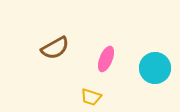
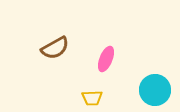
cyan circle: moved 22 px down
yellow trapezoid: moved 1 px right, 1 px down; rotated 20 degrees counterclockwise
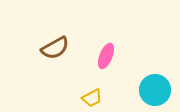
pink ellipse: moved 3 px up
yellow trapezoid: rotated 25 degrees counterclockwise
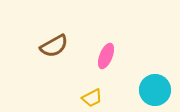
brown semicircle: moved 1 px left, 2 px up
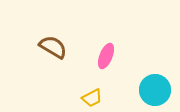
brown semicircle: moved 1 px left, 1 px down; rotated 120 degrees counterclockwise
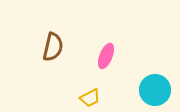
brown semicircle: rotated 72 degrees clockwise
yellow trapezoid: moved 2 px left
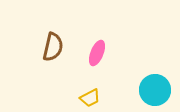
pink ellipse: moved 9 px left, 3 px up
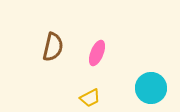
cyan circle: moved 4 px left, 2 px up
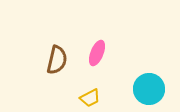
brown semicircle: moved 4 px right, 13 px down
cyan circle: moved 2 px left, 1 px down
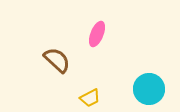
pink ellipse: moved 19 px up
brown semicircle: rotated 60 degrees counterclockwise
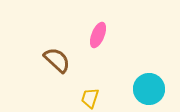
pink ellipse: moved 1 px right, 1 px down
yellow trapezoid: rotated 135 degrees clockwise
